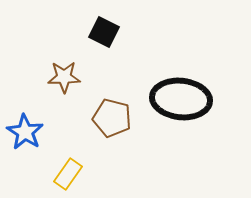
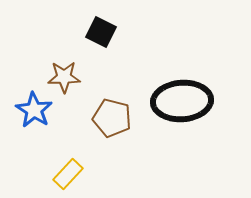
black square: moved 3 px left
black ellipse: moved 1 px right, 2 px down; rotated 10 degrees counterclockwise
blue star: moved 9 px right, 22 px up
yellow rectangle: rotated 8 degrees clockwise
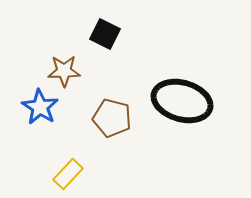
black square: moved 4 px right, 2 px down
brown star: moved 6 px up
black ellipse: rotated 20 degrees clockwise
blue star: moved 6 px right, 3 px up
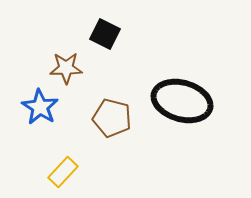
brown star: moved 2 px right, 3 px up
yellow rectangle: moved 5 px left, 2 px up
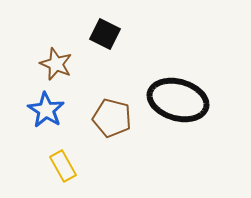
brown star: moved 10 px left, 4 px up; rotated 24 degrees clockwise
black ellipse: moved 4 px left, 1 px up
blue star: moved 6 px right, 3 px down
yellow rectangle: moved 6 px up; rotated 72 degrees counterclockwise
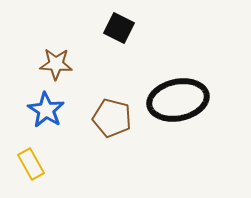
black square: moved 14 px right, 6 px up
brown star: rotated 20 degrees counterclockwise
black ellipse: rotated 28 degrees counterclockwise
yellow rectangle: moved 32 px left, 2 px up
